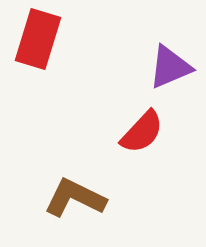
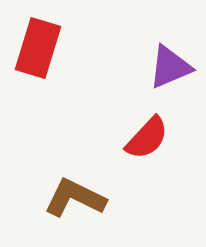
red rectangle: moved 9 px down
red semicircle: moved 5 px right, 6 px down
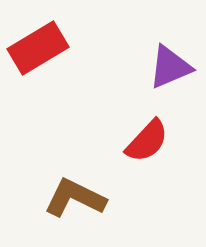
red rectangle: rotated 42 degrees clockwise
red semicircle: moved 3 px down
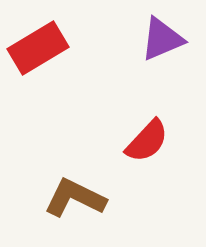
purple triangle: moved 8 px left, 28 px up
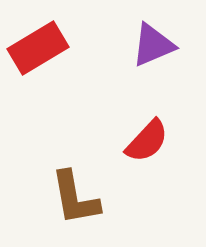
purple triangle: moved 9 px left, 6 px down
brown L-shape: rotated 126 degrees counterclockwise
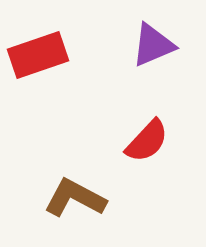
red rectangle: moved 7 px down; rotated 12 degrees clockwise
brown L-shape: rotated 128 degrees clockwise
